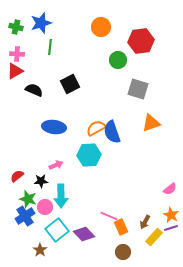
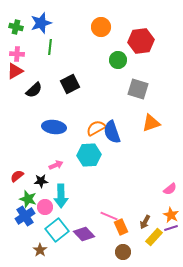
black semicircle: rotated 114 degrees clockwise
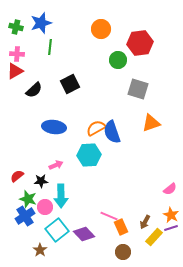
orange circle: moved 2 px down
red hexagon: moved 1 px left, 2 px down
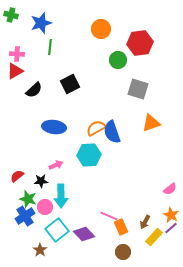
green cross: moved 5 px left, 12 px up
purple line: rotated 24 degrees counterclockwise
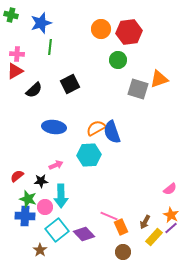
red hexagon: moved 11 px left, 11 px up
orange triangle: moved 8 px right, 44 px up
blue cross: rotated 36 degrees clockwise
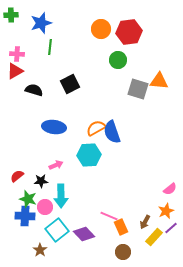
green cross: rotated 16 degrees counterclockwise
orange triangle: moved 2 px down; rotated 24 degrees clockwise
black semicircle: rotated 120 degrees counterclockwise
orange star: moved 5 px left, 4 px up; rotated 21 degrees clockwise
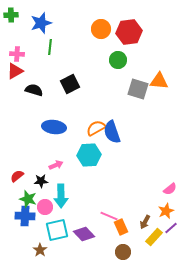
cyan square: rotated 25 degrees clockwise
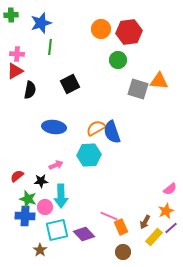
black semicircle: moved 4 px left; rotated 84 degrees clockwise
